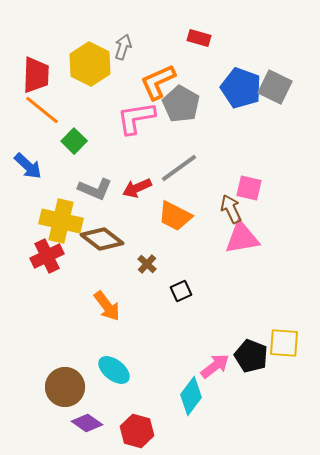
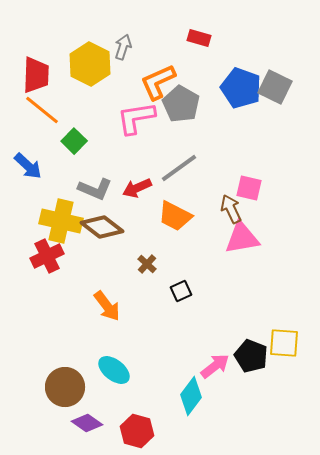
brown diamond: moved 12 px up
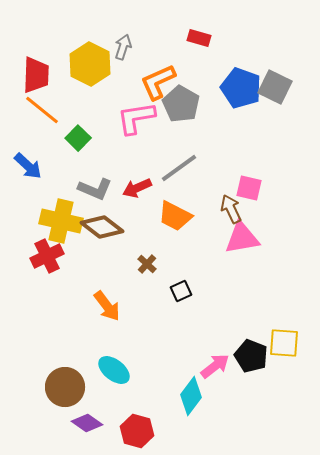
green square: moved 4 px right, 3 px up
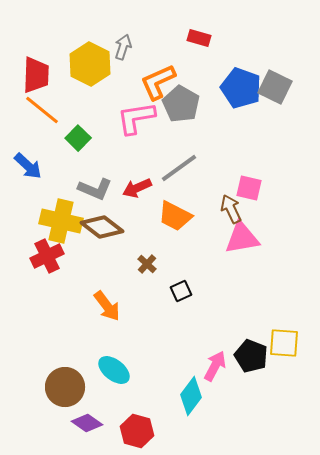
pink arrow: rotated 24 degrees counterclockwise
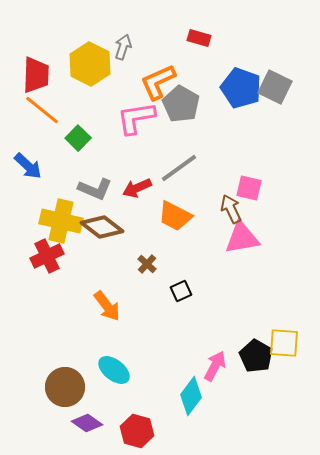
black pentagon: moved 5 px right; rotated 8 degrees clockwise
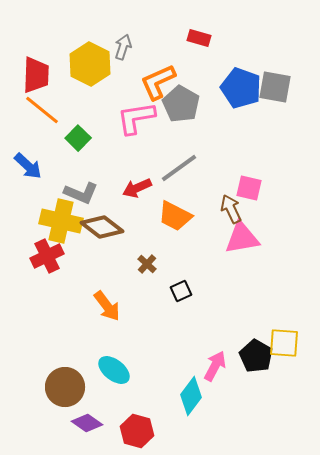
gray square: rotated 16 degrees counterclockwise
gray L-shape: moved 14 px left, 4 px down
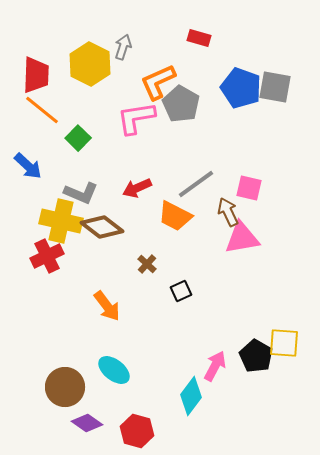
gray line: moved 17 px right, 16 px down
brown arrow: moved 3 px left, 3 px down
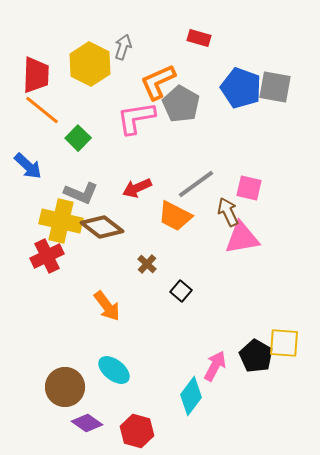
black square: rotated 25 degrees counterclockwise
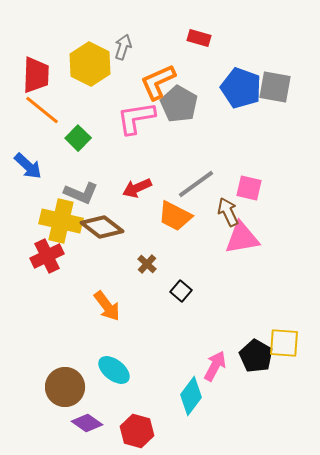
gray pentagon: moved 2 px left
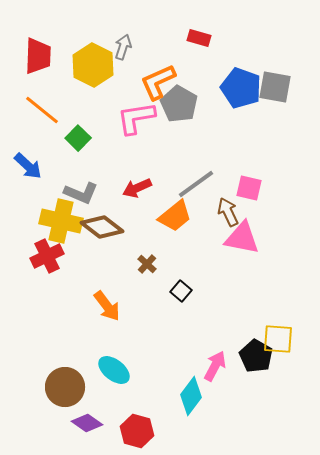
yellow hexagon: moved 3 px right, 1 px down
red trapezoid: moved 2 px right, 19 px up
orange trapezoid: rotated 66 degrees counterclockwise
pink triangle: rotated 21 degrees clockwise
yellow square: moved 6 px left, 4 px up
